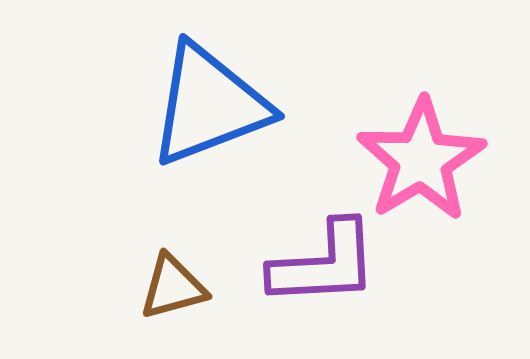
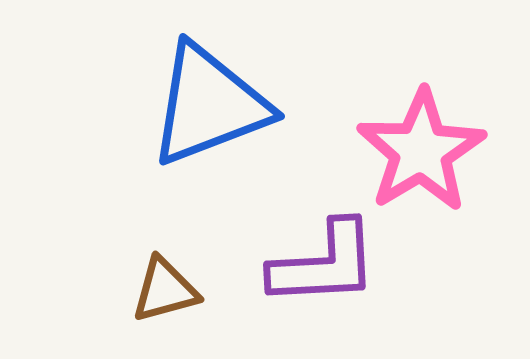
pink star: moved 9 px up
brown triangle: moved 8 px left, 3 px down
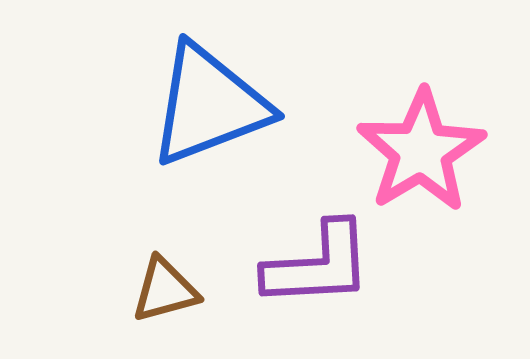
purple L-shape: moved 6 px left, 1 px down
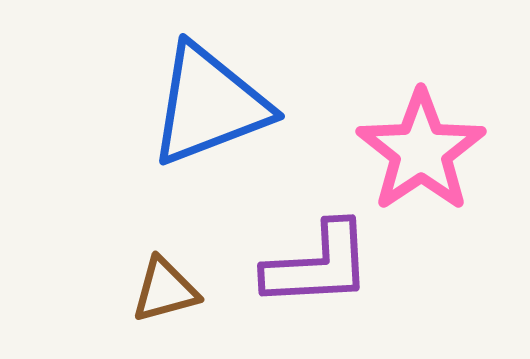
pink star: rotated 3 degrees counterclockwise
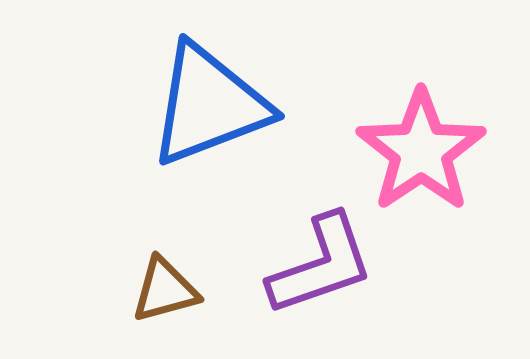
purple L-shape: moved 3 px right; rotated 16 degrees counterclockwise
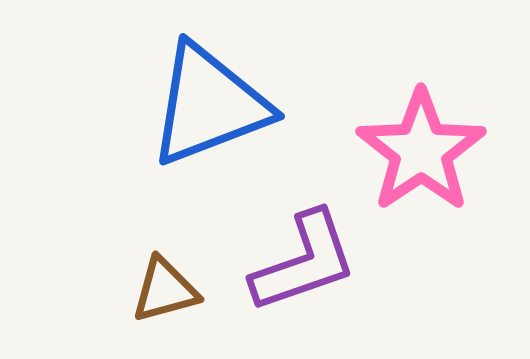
purple L-shape: moved 17 px left, 3 px up
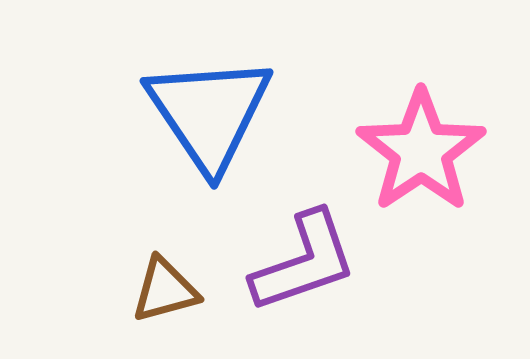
blue triangle: moved 8 px down; rotated 43 degrees counterclockwise
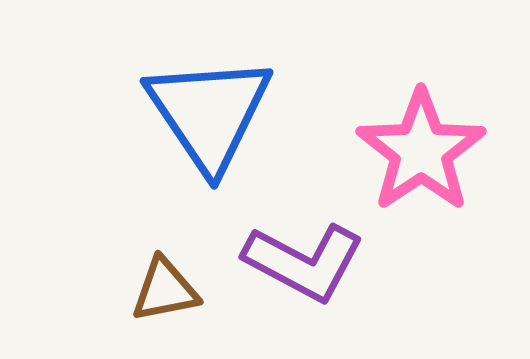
purple L-shape: rotated 47 degrees clockwise
brown triangle: rotated 4 degrees clockwise
